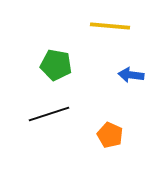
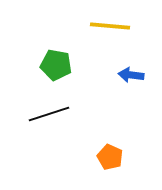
orange pentagon: moved 22 px down
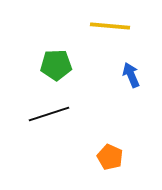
green pentagon: rotated 12 degrees counterclockwise
blue arrow: rotated 60 degrees clockwise
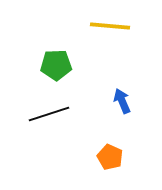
blue arrow: moved 9 px left, 26 px down
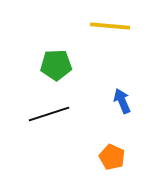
orange pentagon: moved 2 px right
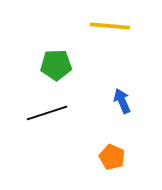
black line: moved 2 px left, 1 px up
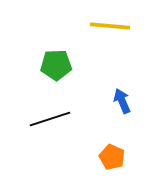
black line: moved 3 px right, 6 px down
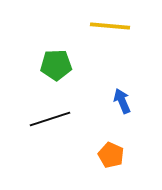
orange pentagon: moved 1 px left, 2 px up
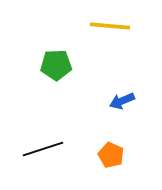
blue arrow: rotated 90 degrees counterclockwise
black line: moved 7 px left, 30 px down
